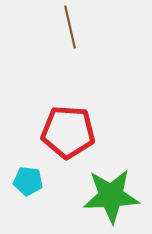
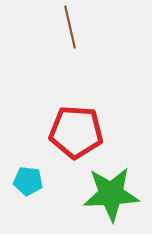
red pentagon: moved 8 px right
green star: moved 2 px up
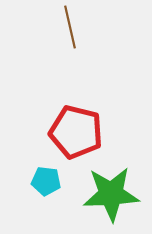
red pentagon: rotated 10 degrees clockwise
cyan pentagon: moved 18 px right
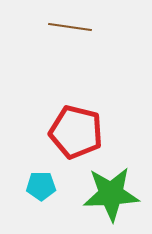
brown line: rotated 69 degrees counterclockwise
cyan pentagon: moved 5 px left, 5 px down; rotated 8 degrees counterclockwise
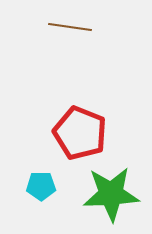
red pentagon: moved 4 px right, 1 px down; rotated 8 degrees clockwise
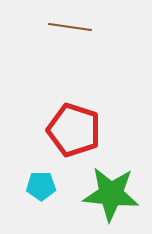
red pentagon: moved 6 px left, 3 px up; rotated 4 degrees counterclockwise
green star: rotated 8 degrees clockwise
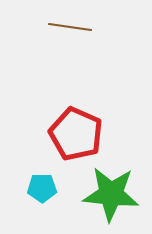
red pentagon: moved 2 px right, 4 px down; rotated 6 degrees clockwise
cyan pentagon: moved 1 px right, 2 px down
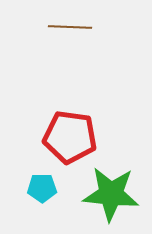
brown line: rotated 6 degrees counterclockwise
red pentagon: moved 6 px left, 3 px down; rotated 16 degrees counterclockwise
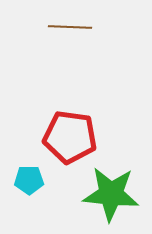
cyan pentagon: moved 13 px left, 8 px up
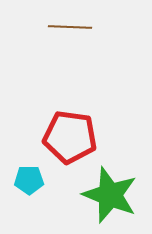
green star: moved 1 px left, 1 px down; rotated 16 degrees clockwise
